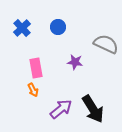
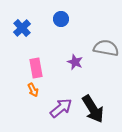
blue circle: moved 3 px right, 8 px up
gray semicircle: moved 4 px down; rotated 15 degrees counterclockwise
purple star: rotated 14 degrees clockwise
purple arrow: moved 1 px up
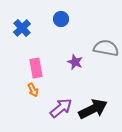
black arrow: rotated 84 degrees counterclockwise
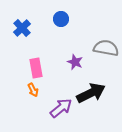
black arrow: moved 2 px left, 16 px up
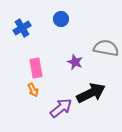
blue cross: rotated 12 degrees clockwise
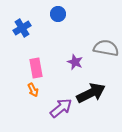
blue circle: moved 3 px left, 5 px up
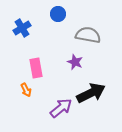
gray semicircle: moved 18 px left, 13 px up
orange arrow: moved 7 px left
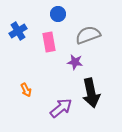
blue cross: moved 4 px left, 3 px down
gray semicircle: rotated 30 degrees counterclockwise
purple star: rotated 14 degrees counterclockwise
pink rectangle: moved 13 px right, 26 px up
black arrow: rotated 104 degrees clockwise
